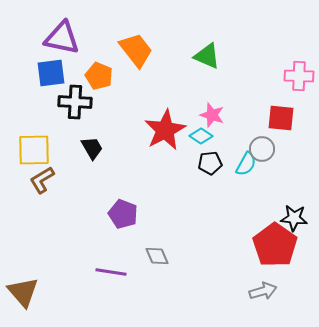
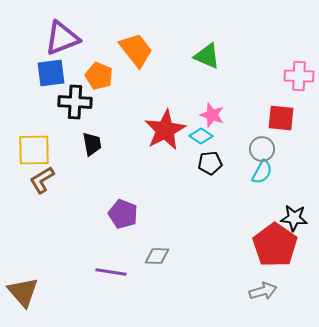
purple triangle: rotated 33 degrees counterclockwise
black trapezoid: moved 4 px up; rotated 20 degrees clockwise
cyan semicircle: moved 16 px right, 8 px down
gray diamond: rotated 65 degrees counterclockwise
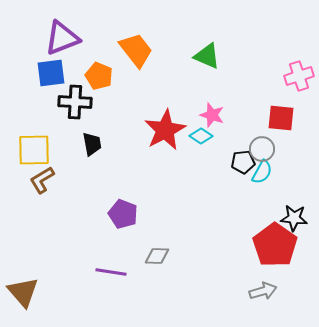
pink cross: rotated 20 degrees counterclockwise
black pentagon: moved 33 px right, 1 px up
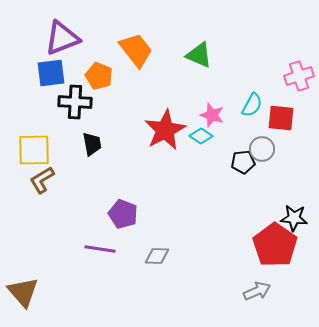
green triangle: moved 8 px left, 1 px up
cyan semicircle: moved 10 px left, 67 px up
purple line: moved 11 px left, 23 px up
gray arrow: moved 6 px left; rotated 8 degrees counterclockwise
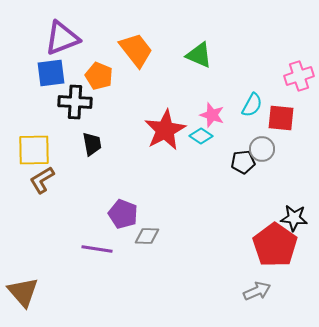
purple line: moved 3 px left
gray diamond: moved 10 px left, 20 px up
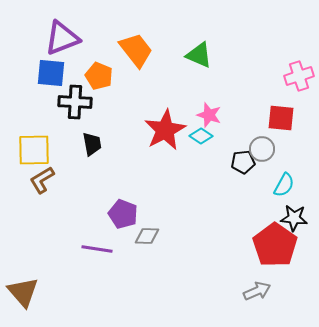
blue square: rotated 12 degrees clockwise
cyan semicircle: moved 32 px right, 80 px down
pink star: moved 3 px left
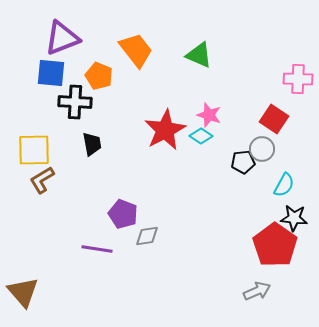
pink cross: moved 1 px left, 3 px down; rotated 20 degrees clockwise
red square: moved 7 px left, 1 px down; rotated 28 degrees clockwise
gray diamond: rotated 10 degrees counterclockwise
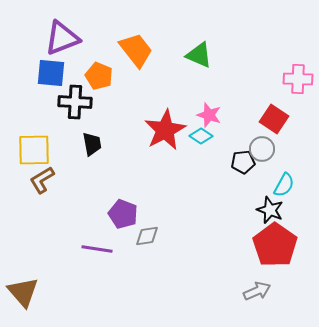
black star: moved 24 px left, 8 px up; rotated 16 degrees clockwise
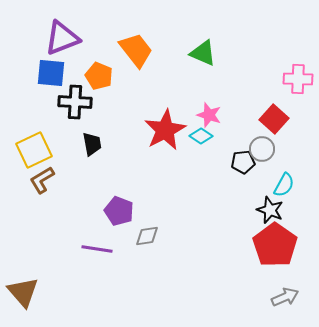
green triangle: moved 4 px right, 2 px up
red square: rotated 8 degrees clockwise
yellow square: rotated 24 degrees counterclockwise
purple pentagon: moved 4 px left, 3 px up
gray arrow: moved 28 px right, 6 px down
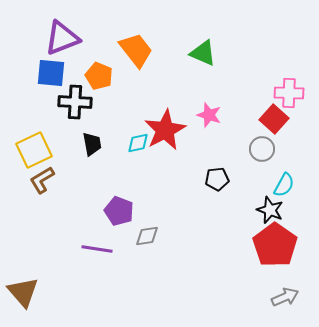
pink cross: moved 9 px left, 14 px down
cyan diamond: moved 63 px left, 7 px down; rotated 45 degrees counterclockwise
black pentagon: moved 26 px left, 17 px down
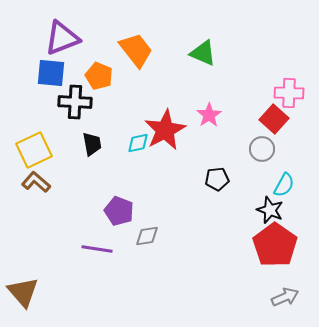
pink star: rotated 20 degrees clockwise
brown L-shape: moved 6 px left, 2 px down; rotated 72 degrees clockwise
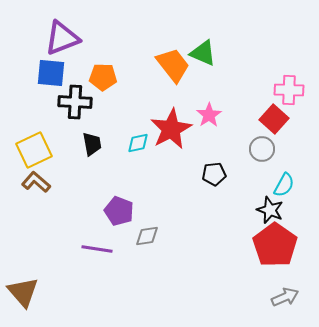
orange trapezoid: moved 37 px right, 15 px down
orange pentagon: moved 4 px right, 1 px down; rotated 20 degrees counterclockwise
pink cross: moved 3 px up
red star: moved 6 px right, 1 px up
black pentagon: moved 3 px left, 5 px up
